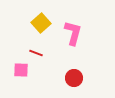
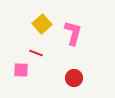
yellow square: moved 1 px right, 1 px down
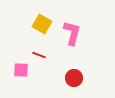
yellow square: rotated 18 degrees counterclockwise
pink L-shape: moved 1 px left
red line: moved 3 px right, 2 px down
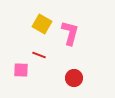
pink L-shape: moved 2 px left
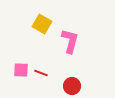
pink L-shape: moved 8 px down
red line: moved 2 px right, 18 px down
red circle: moved 2 px left, 8 px down
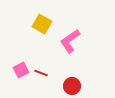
pink L-shape: rotated 140 degrees counterclockwise
pink square: rotated 28 degrees counterclockwise
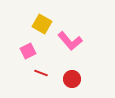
pink L-shape: rotated 95 degrees counterclockwise
pink square: moved 7 px right, 19 px up
red circle: moved 7 px up
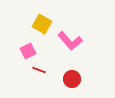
red line: moved 2 px left, 3 px up
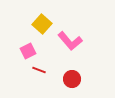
yellow square: rotated 12 degrees clockwise
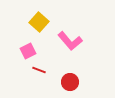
yellow square: moved 3 px left, 2 px up
red circle: moved 2 px left, 3 px down
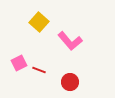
pink square: moved 9 px left, 12 px down
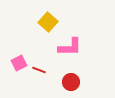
yellow square: moved 9 px right
pink L-shape: moved 6 px down; rotated 50 degrees counterclockwise
red circle: moved 1 px right
